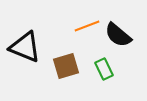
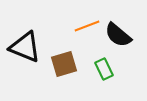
brown square: moved 2 px left, 2 px up
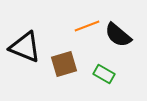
green rectangle: moved 5 px down; rotated 35 degrees counterclockwise
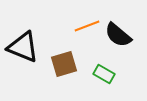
black triangle: moved 2 px left
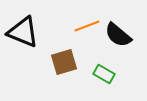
black triangle: moved 15 px up
brown square: moved 2 px up
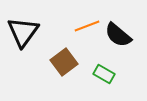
black triangle: rotated 44 degrees clockwise
brown square: rotated 20 degrees counterclockwise
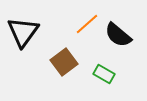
orange line: moved 2 px up; rotated 20 degrees counterclockwise
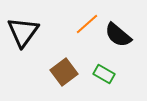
brown square: moved 10 px down
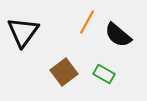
orange line: moved 2 px up; rotated 20 degrees counterclockwise
